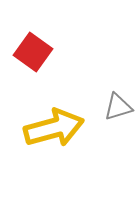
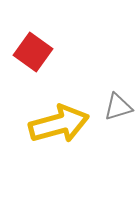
yellow arrow: moved 5 px right, 4 px up
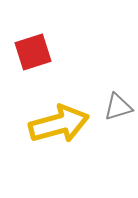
red square: rotated 36 degrees clockwise
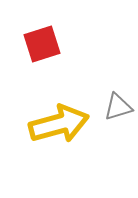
red square: moved 9 px right, 8 px up
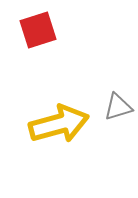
red square: moved 4 px left, 14 px up
